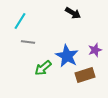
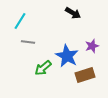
purple star: moved 3 px left, 4 px up
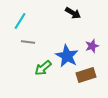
brown rectangle: moved 1 px right
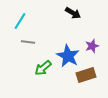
blue star: moved 1 px right
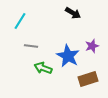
gray line: moved 3 px right, 4 px down
green arrow: rotated 60 degrees clockwise
brown rectangle: moved 2 px right, 4 px down
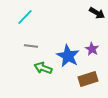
black arrow: moved 24 px right
cyan line: moved 5 px right, 4 px up; rotated 12 degrees clockwise
purple star: moved 3 px down; rotated 24 degrees counterclockwise
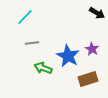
gray line: moved 1 px right, 3 px up; rotated 16 degrees counterclockwise
